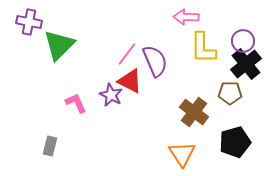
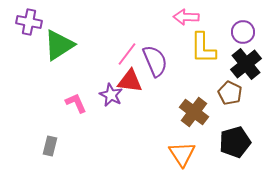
purple circle: moved 9 px up
green triangle: rotated 12 degrees clockwise
red triangle: rotated 20 degrees counterclockwise
brown pentagon: rotated 25 degrees clockwise
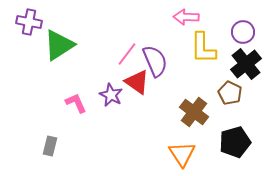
red triangle: moved 7 px right, 1 px down; rotated 28 degrees clockwise
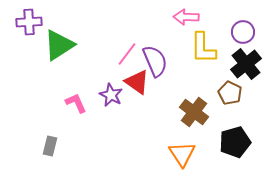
purple cross: rotated 15 degrees counterclockwise
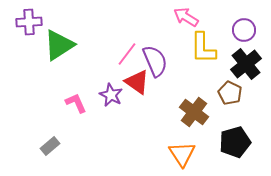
pink arrow: rotated 30 degrees clockwise
purple circle: moved 1 px right, 2 px up
gray rectangle: rotated 36 degrees clockwise
